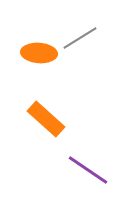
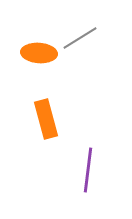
orange rectangle: rotated 33 degrees clockwise
purple line: rotated 63 degrees clockwise
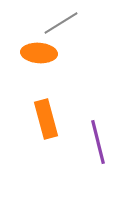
gray line: moved 19 px left, 15 px up
purple line: moved 10 px right, 28 px up; rotated 21 degrees counterclockwise
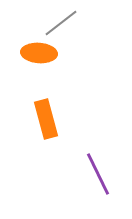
gray line: rotated 6 degrees counterclockwise
purple line: moved 32 px down; rotated 12 degrees counterclockwise
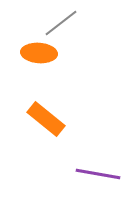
orange rectangle: rotated 36 degrees counterclockwise
purple line: rotated 54 degrees counterclockwise
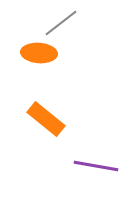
purple line: moved 2 px left, 8 px up
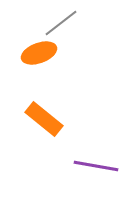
orange ellipse: rotated 24 degrees counterclockwise
orange rectangle: moved 2 px left
